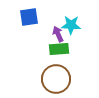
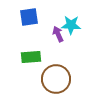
green rectangle: moved 28 px left, 8 px down
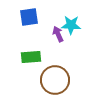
brown circle: moved 1 px left, 1 px down
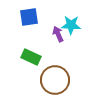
green rectangle: rotated 30 degrees clockwise
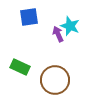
cyan star: moved 1 px left, 1 px down; rotated 18 degrees clockwise
green rectangle: moved 11 px left, 10 px down
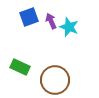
blue square: rotated 12 degrees counterclockwise
cyan star: moved 1 px left, 1 px down
purple arrow: moved 7 px left, 13 px up
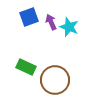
purple arrow: moved 1 px down
green rectangle: moved 6 px right
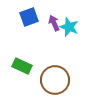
purple arrow: moved 3 px right, 1 px down
green rectangle: moved 4 px left, 1 px up
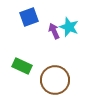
purple arrow: moved 8 px down
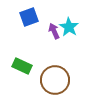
cyan star: rotated 12 degrees clockwise
